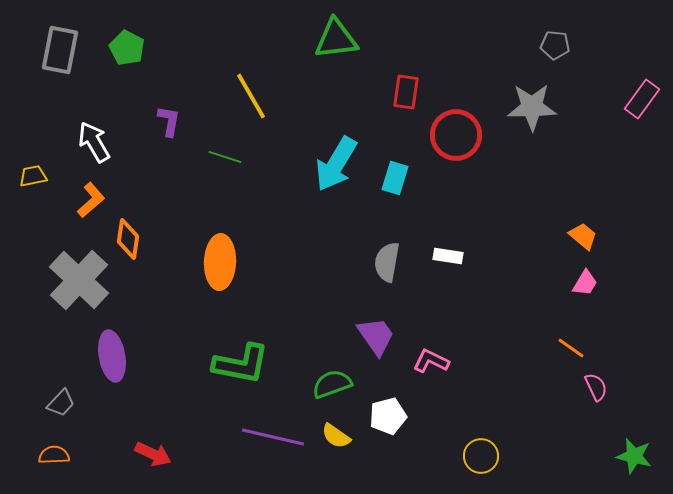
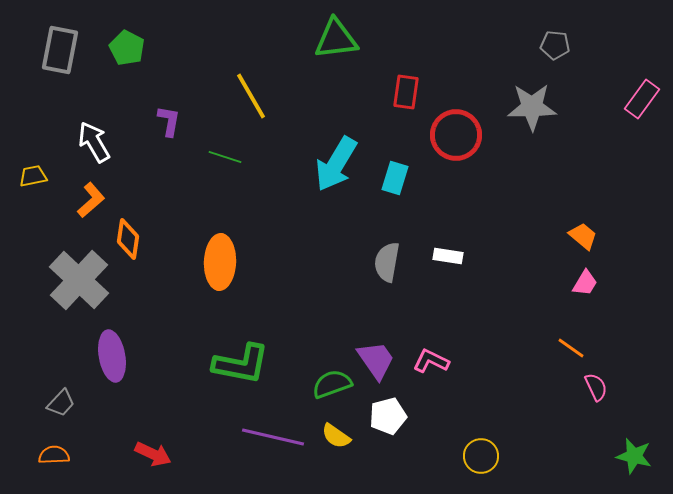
purple trapezoid: moved 24 px down
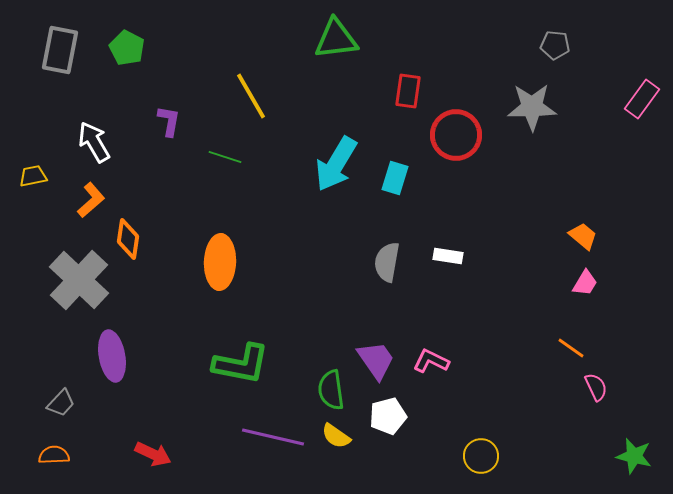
red rectangle: moved 2 px right, 1 px up
green semicircle: moved 1 px left, 6 px down; rotated 78 degrees counterclockwise
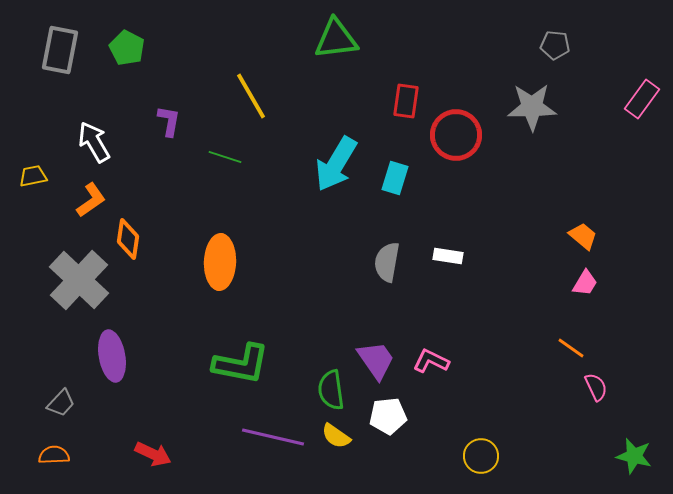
red rectangle: moved 2 px left, 10 px down
orange L-shape: rotated 6 degrees clockwise
white pentagon: rotated 9 degrees clockwise
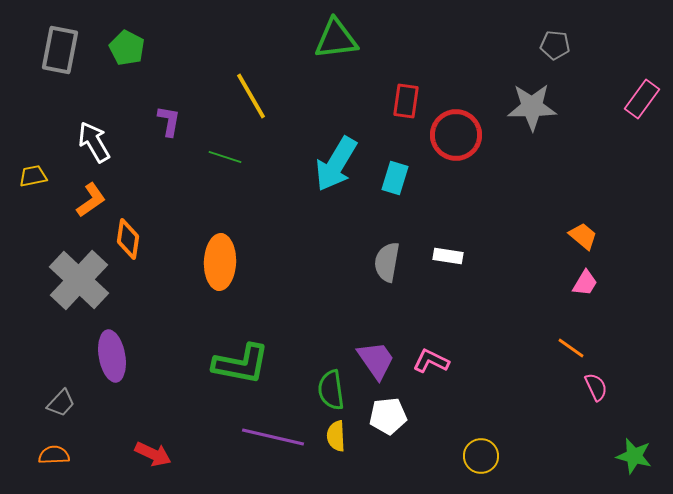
yellow semicircle: rotated 52 degrees clockwise
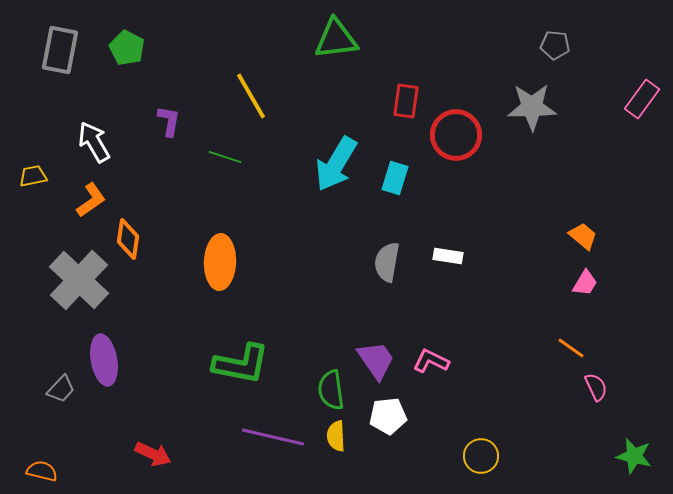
purple ellipse: moved 8 px left, 4 px down
gray trapezoid: moved 14 px up
orange semicircle: moved 12 px left, 16 px down; rotated 16 degrees clockwise
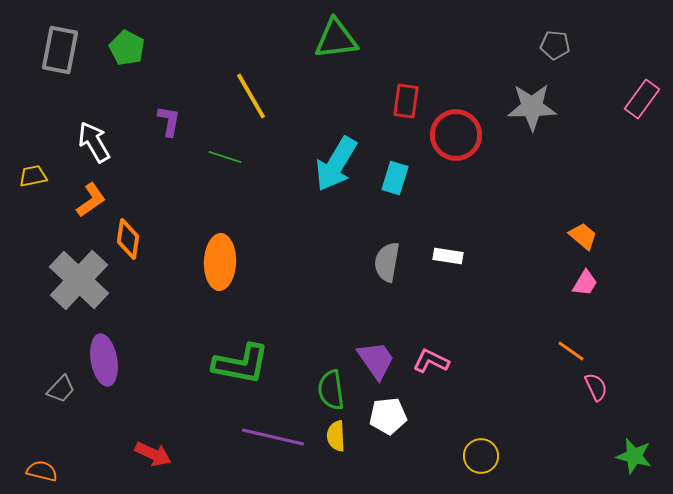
orange line: moved 3 px down
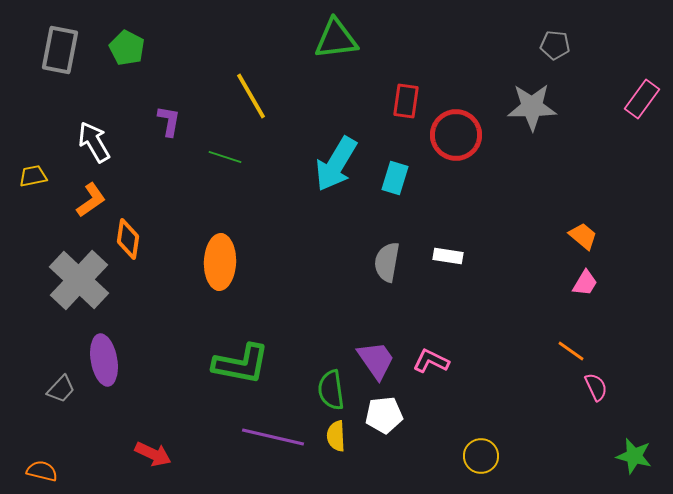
white pentagon: moved 4 px left, 1 px up
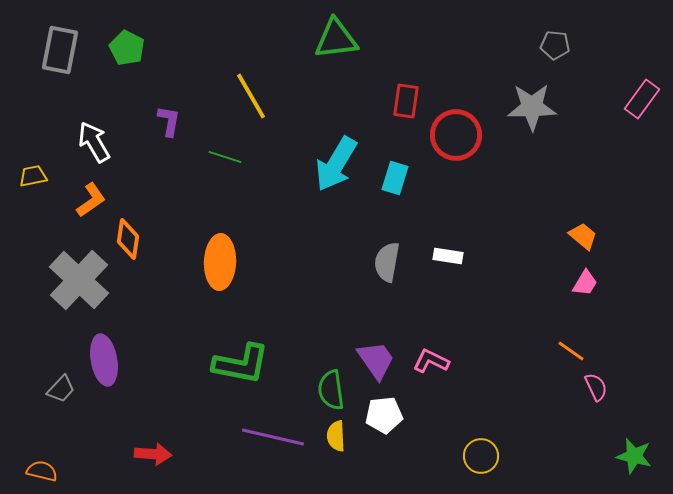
red arrow: rotated 21 degrees counterclockwise
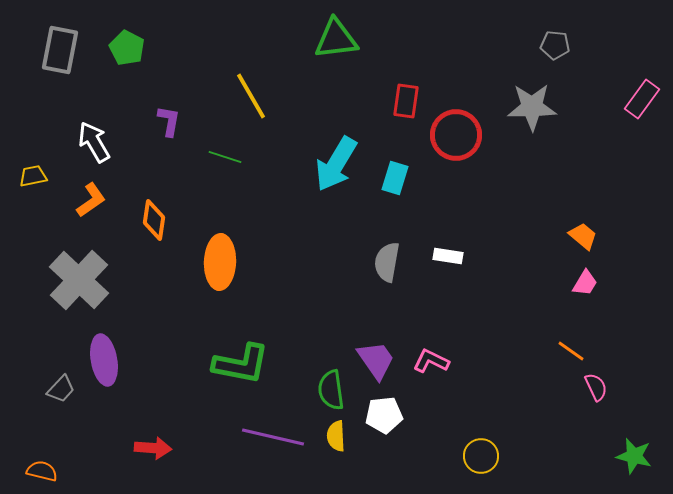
orange diamond: moved 26 px right, 19 px up
red arrow: moved 6 px up
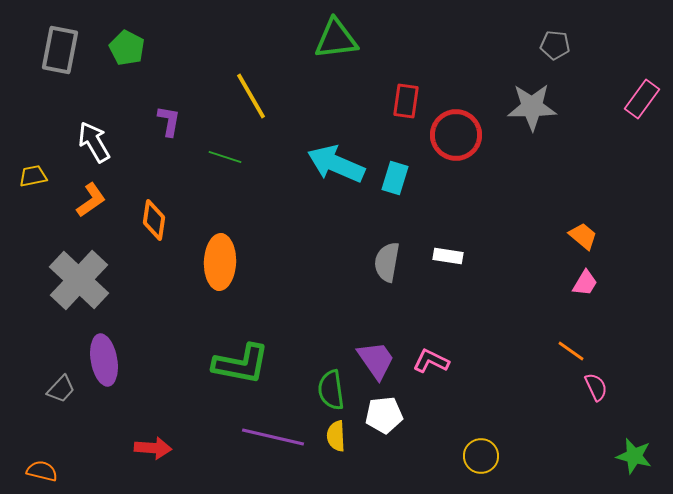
cyan arrow: rotated 82 degrees clockwise
